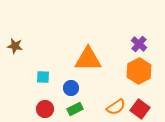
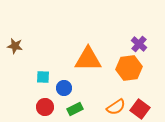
orange hexagon: moved 10 px left, 3 px up; rotated 20 degrees clockwise
blue circle: moved 7 px left
red circle: moved 2 px up
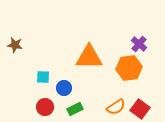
brown star: moved 1 px up
orange triangle: moved 1 px right, 2 px up
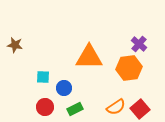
red square: rotated 12 degrees clockwise
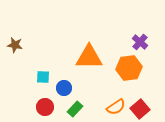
purple cross: moved 1 px right, 2 px up
green rectangle: rotated 21 degrees counterclockwise
